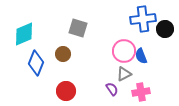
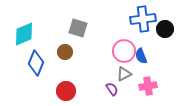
brown circle: moved 2 px right, 2 px up
pink cross: moved 7 px right, 6 px up
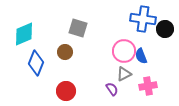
blue cross: rotated 15 degrees clockwise
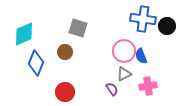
black circle: moved 2 px right, 3 px up
red circle: moved 1 px left, 1 px down
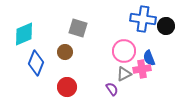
black circle: moved 1 px left
blue semicircle: moved 8 px right, 2 px down
pink cross: moved 6 px left, 17 px up
red circle: moved 2 px right, 5 px up
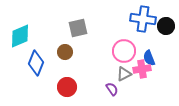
gray square: rotated 30 degrees counterclockwise
cyan diamond: moved 4 px left, 2 px down
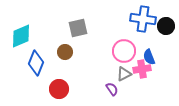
cyan diamond: moved 1 px right
blue semicircle: moved 1 px up
red circle: moved 8 px left, 2 px down
